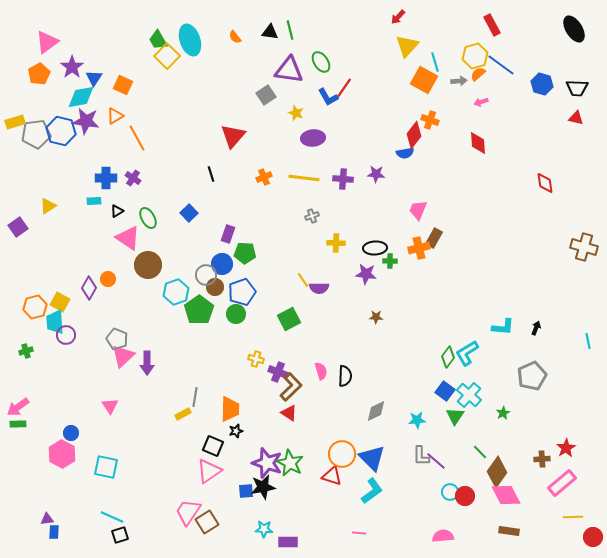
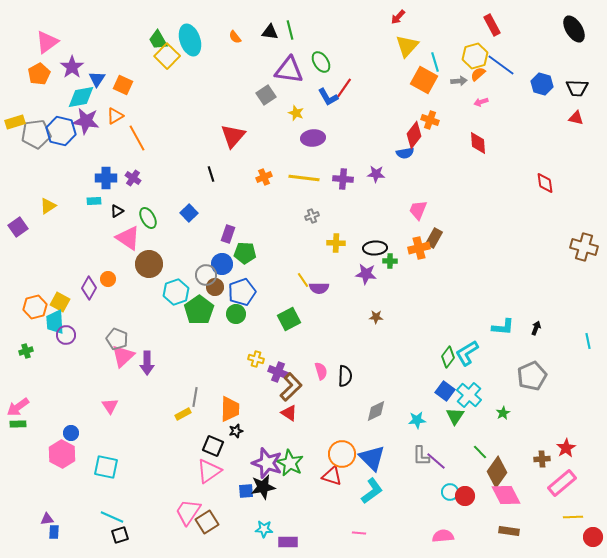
blue triangle at (94, 78): moved 3 px right, 1 px down
brown circle at (148, 265): moved 1 px right, 1 px up
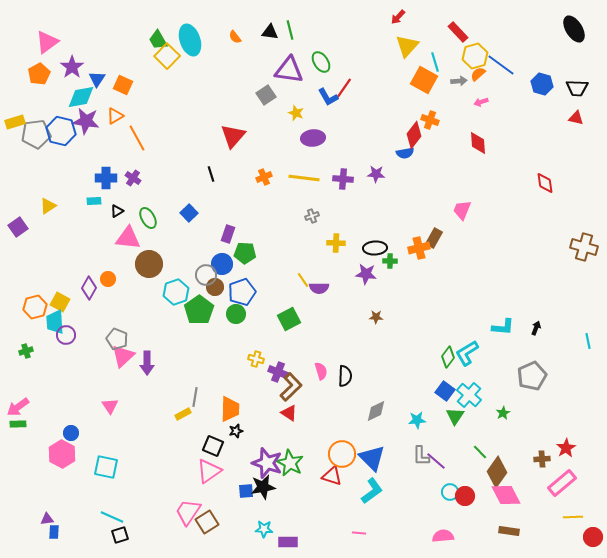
red rectangle at (492, 25): moved 34 px left, 7 px down; rotated 15 degrees counterclockwise
pink trapezoid at (418, 210): moved 44 px right
pink triangle at (128, 238): rotated 28 degrees counterclockwise
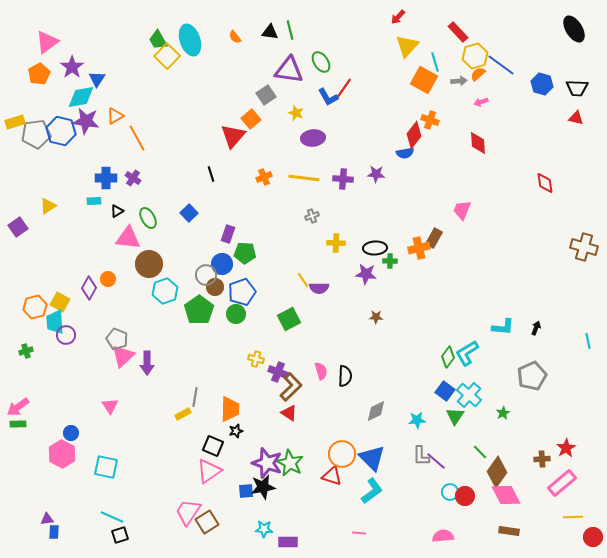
orange square at (123, 85): moved 128 px right, 34 px down; rotated 24 degrees clockwise
cyan hexagon at (176, 292): moved 11 px left, 1 px up
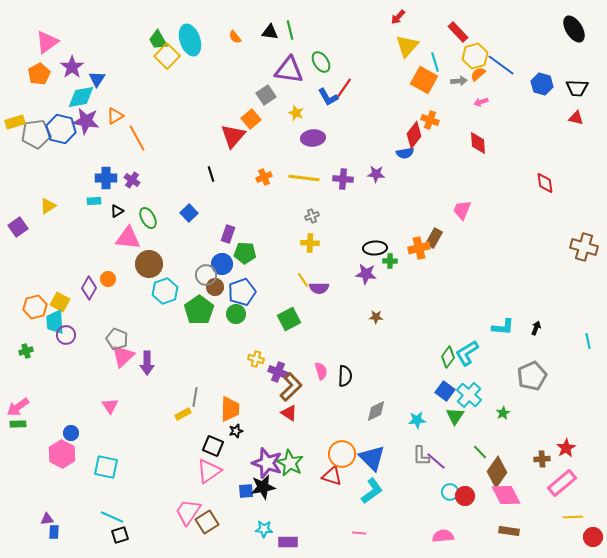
blue hexagon at (61, 131): moved 2 px up
purple cross at (133, 178): moved 1 px left, 2 px down
yellow cross at (336, 243): moved 26 px left
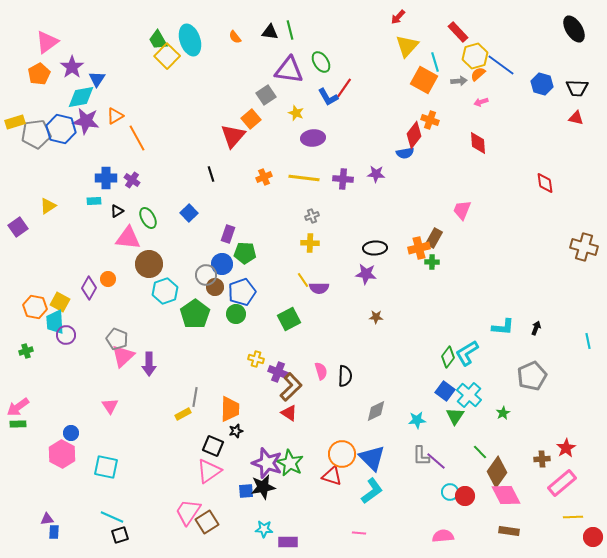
green cross at (390, 261): moved 42 px right, 1 px down
orange hexagon at (35, 307): rotated 25 degrees clockwise
green pentagon at (199, 310): moved 4 px left, 4 px down
purple arrow at (147, 363): moved 2 px right, 1 px down
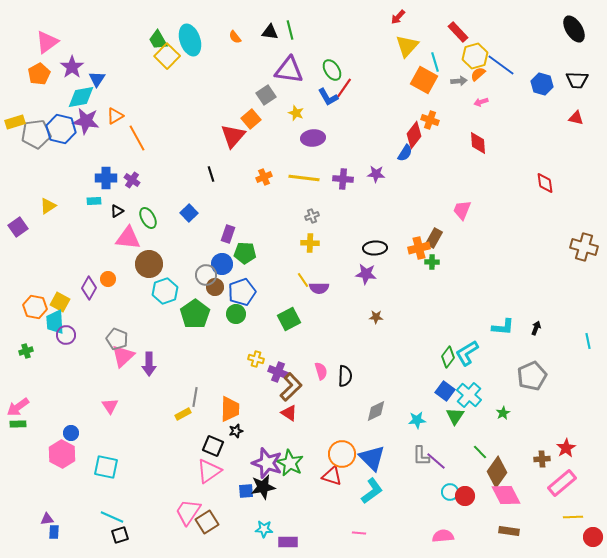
green ellipse at (321, 62): moved 11 px right, 8 px down
black trapezoid at (577, 88): moved 8 px up
blue semicircle at (405, 153): rotated 48 degrees counterclockwise
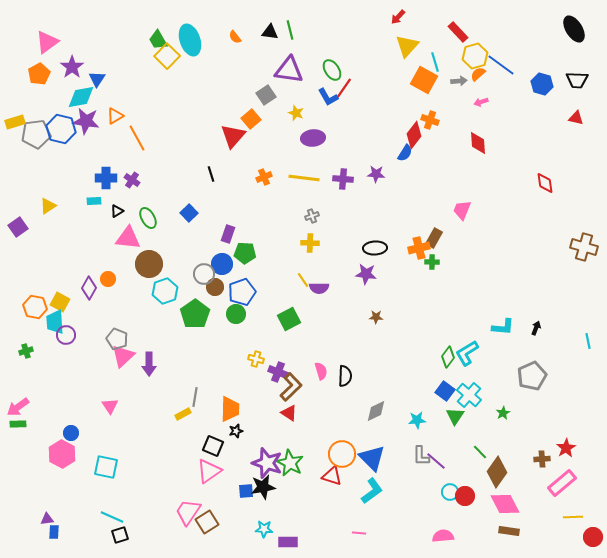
gray circle at (206, 275): moved 2 px left, 1 px up
pink diamond at (506, 495): moved 1 px left, 9 px down
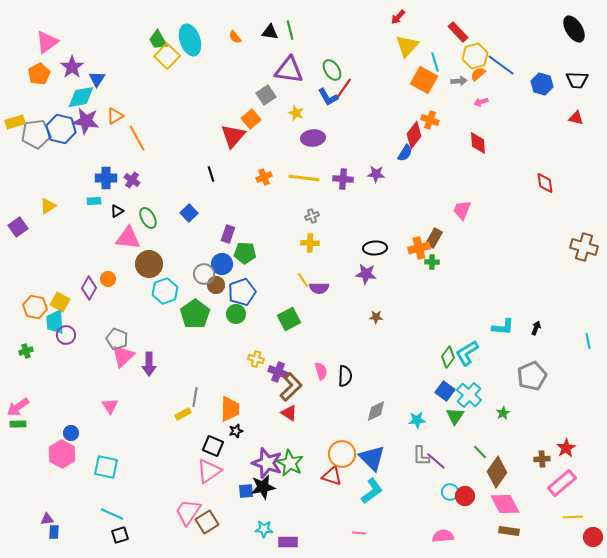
brown circle at (215, 287): moved 1 px right, 2 px up
cyan line at (112, 517): moved 3 px up
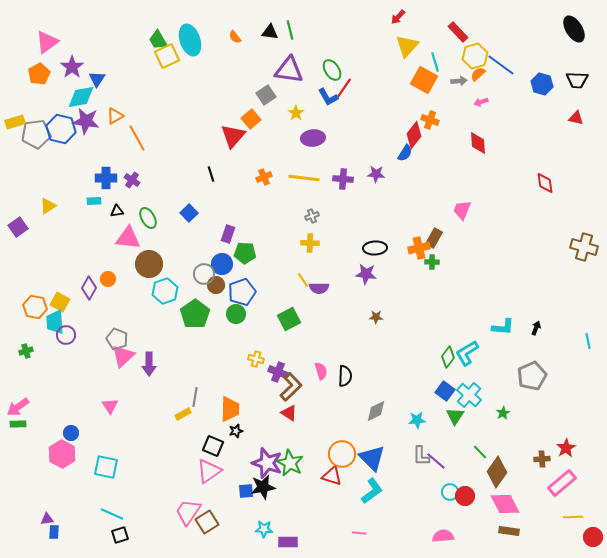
yellow square at (167, 56): rotated 20 degrees clockwise
yellow star at (296, 113): rotated 14 degrees clockwise
black triangle at (117, 211): rotated 24 degrees clockwise
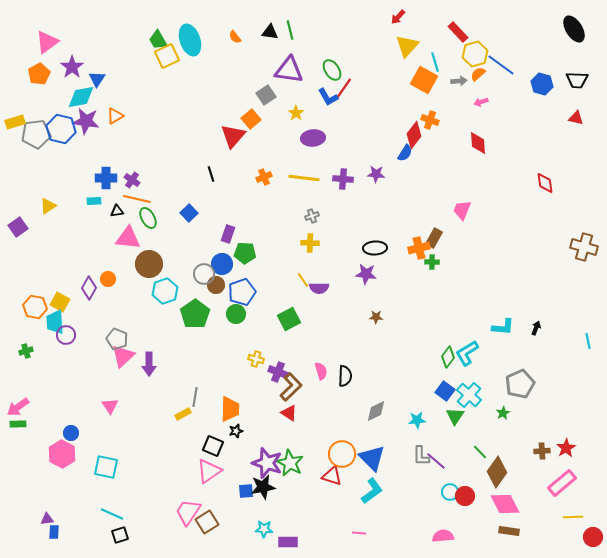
yellow hexagon at (475, 56): moved 2 px up
orange line at (137, 138): moved 61 px down; rotated 48 degrees counterclockwise
gray pentagon at (532, 376): moved 12 px left, 8 px down
brown cross at (542, 459): moved 8 px up
